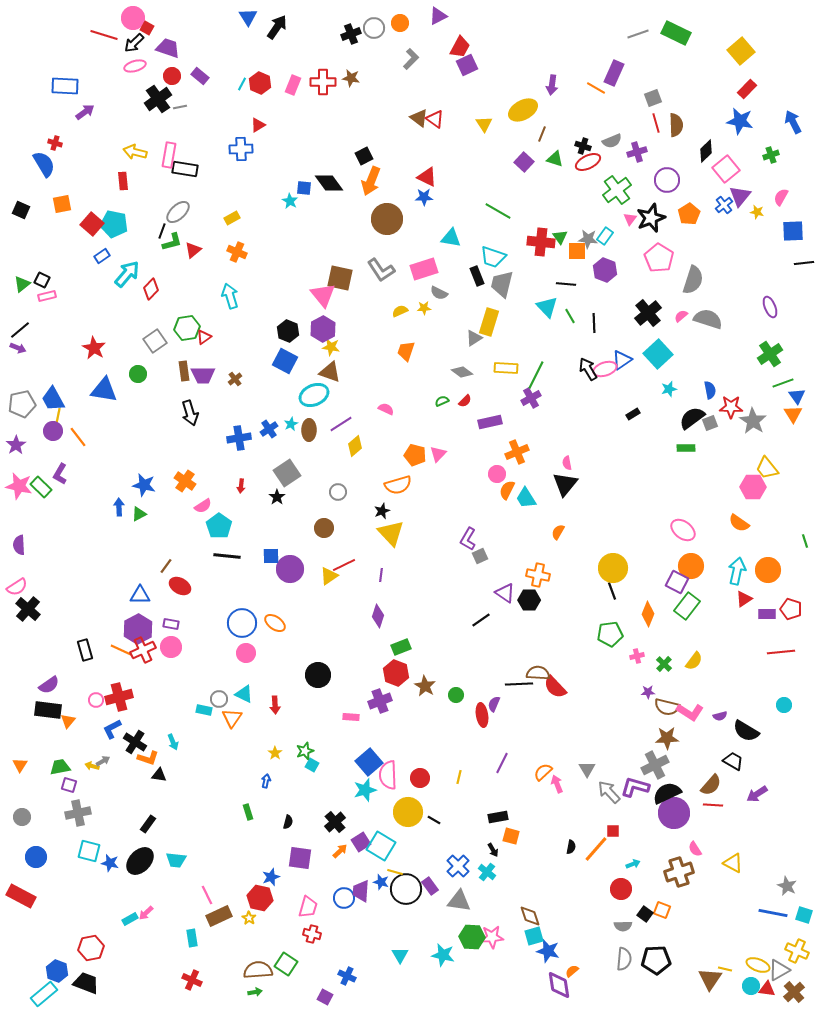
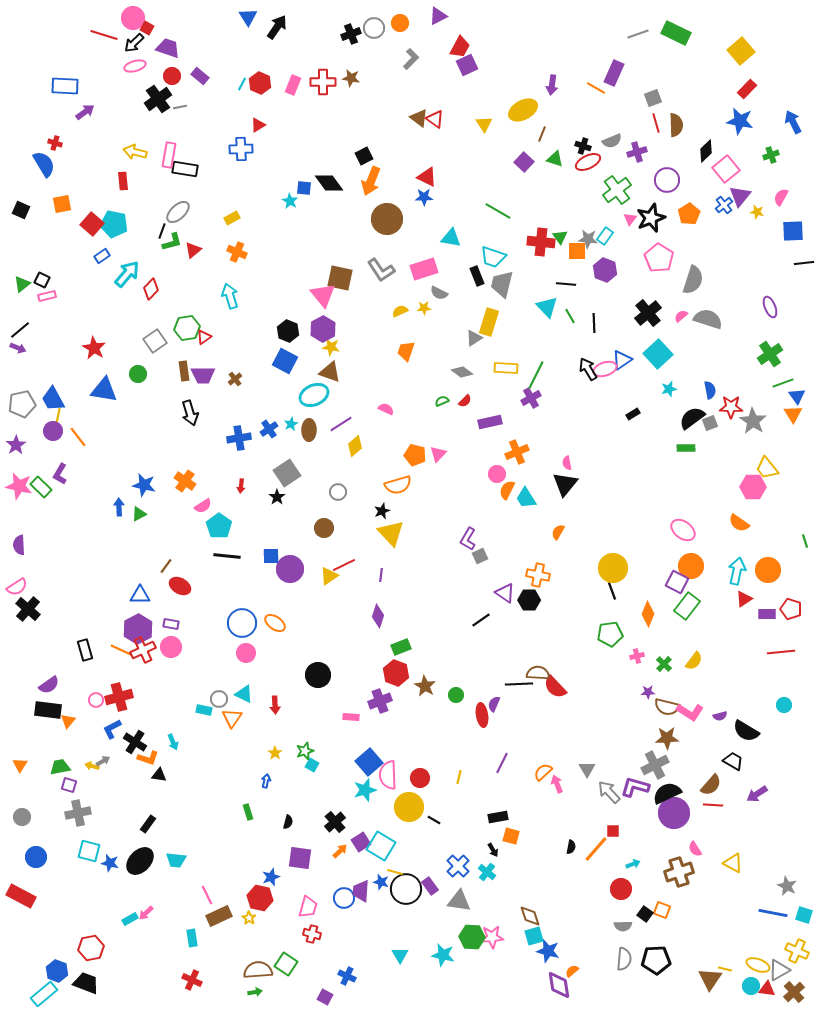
yellow circle at (408, 812): moved 1 px right, 5 px up
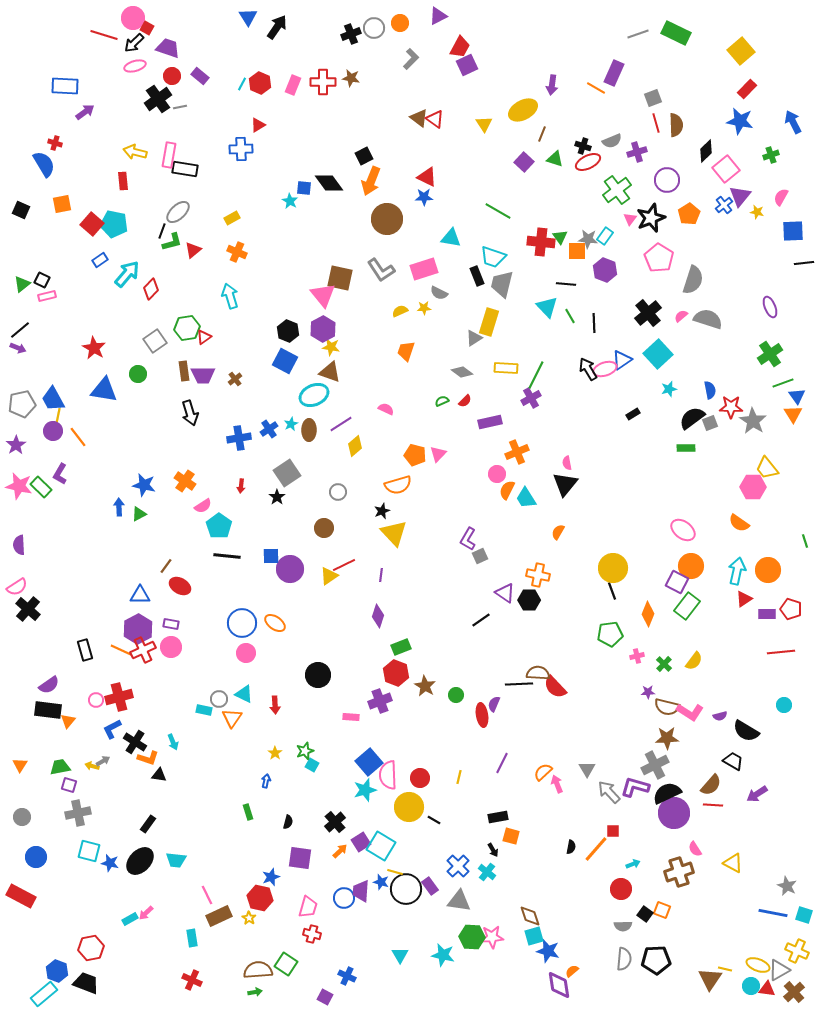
blue rectangle at (102, 256): moved 2 px left, 4 px down
yellow triangle at (391, 533): moved 3 px right
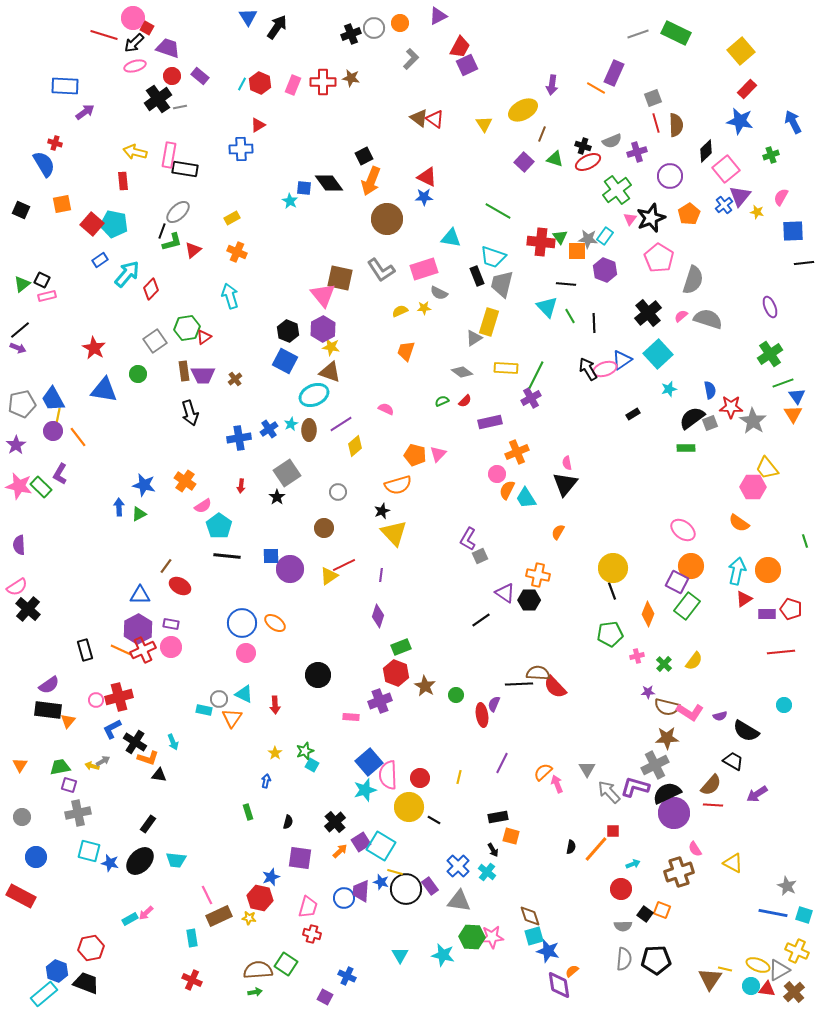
purple circle at (667, 180): moved 3 px right, 4 px up
yellow star at (249, 918): rotated 24 degrees counterclockwise
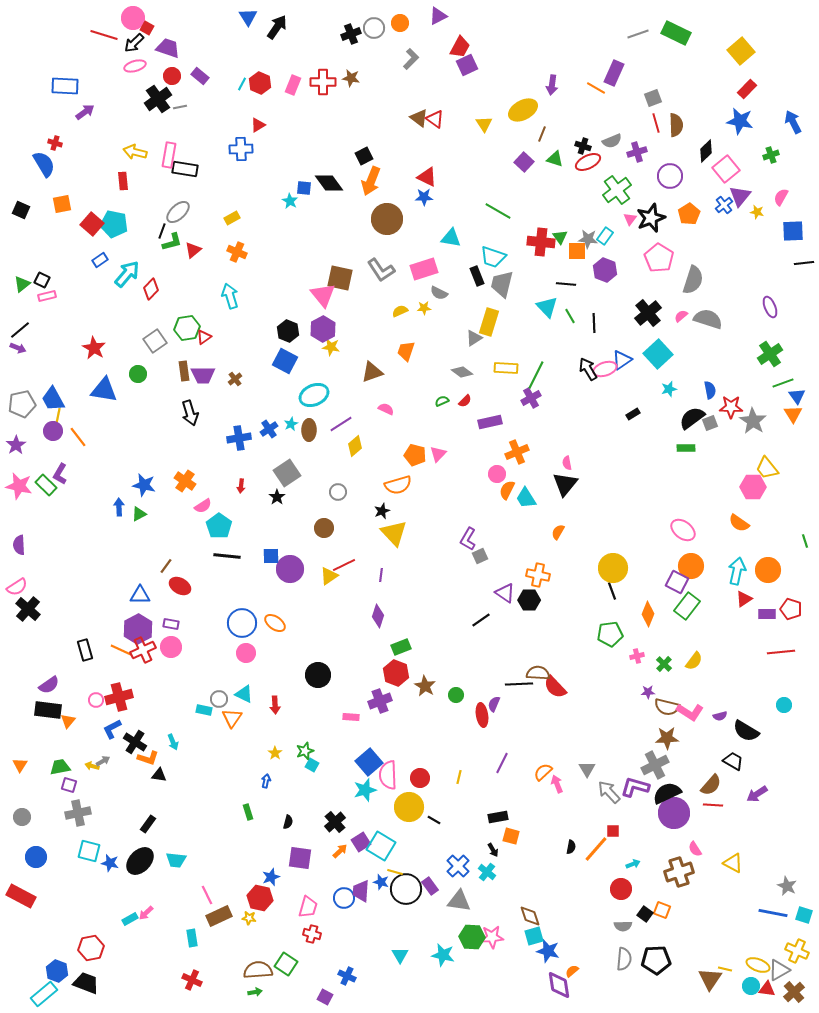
brown triangle at (330, 372): moved 42 px right; rotated 40 degrees counterclockwise
green rectangle at (41, 487): moved 5 px right, 2 px up
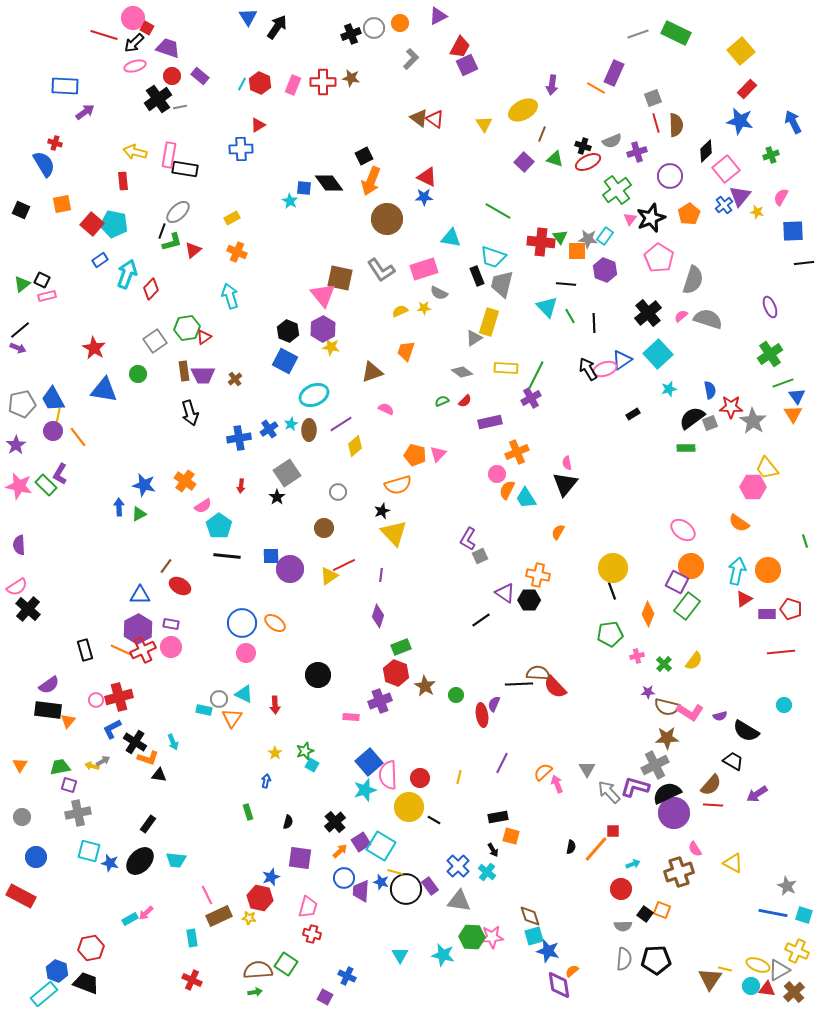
cyan arrow at (127, 274): rotated 20 degrees counterclockwise
blue circle at (344, 898): moved 20 px up
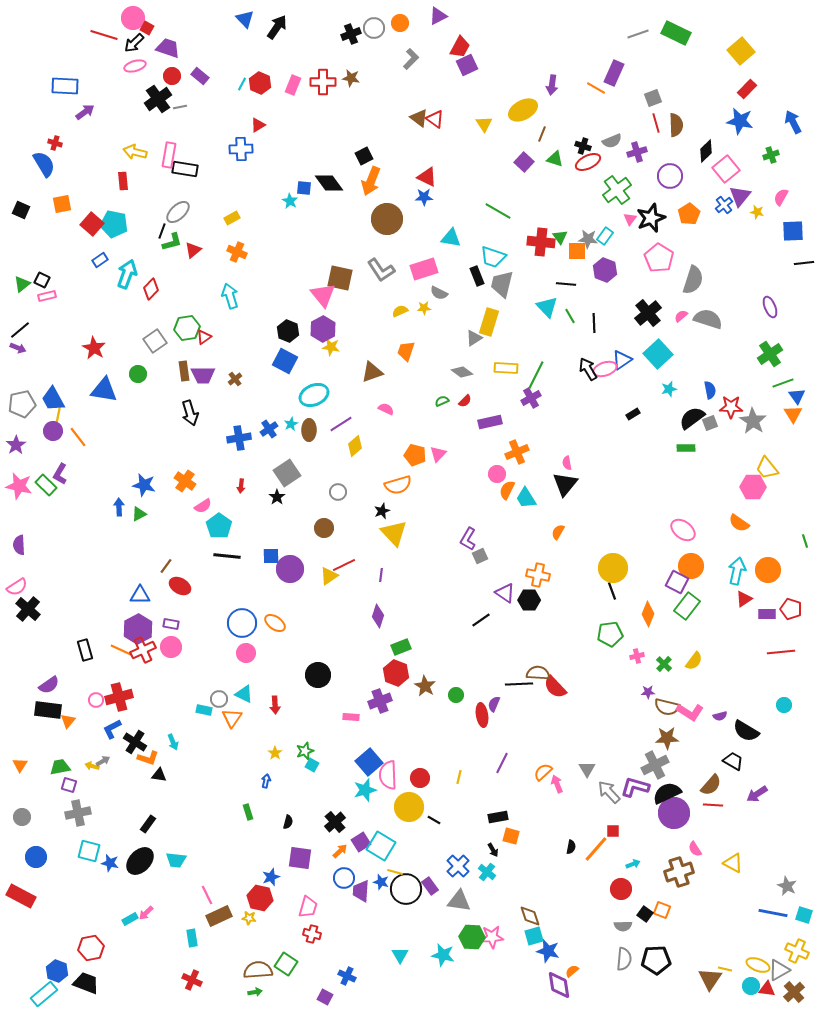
blue triangle at (248, 17): moved 3 px left, 2 px down; rotated 12 degrees counterclockwise
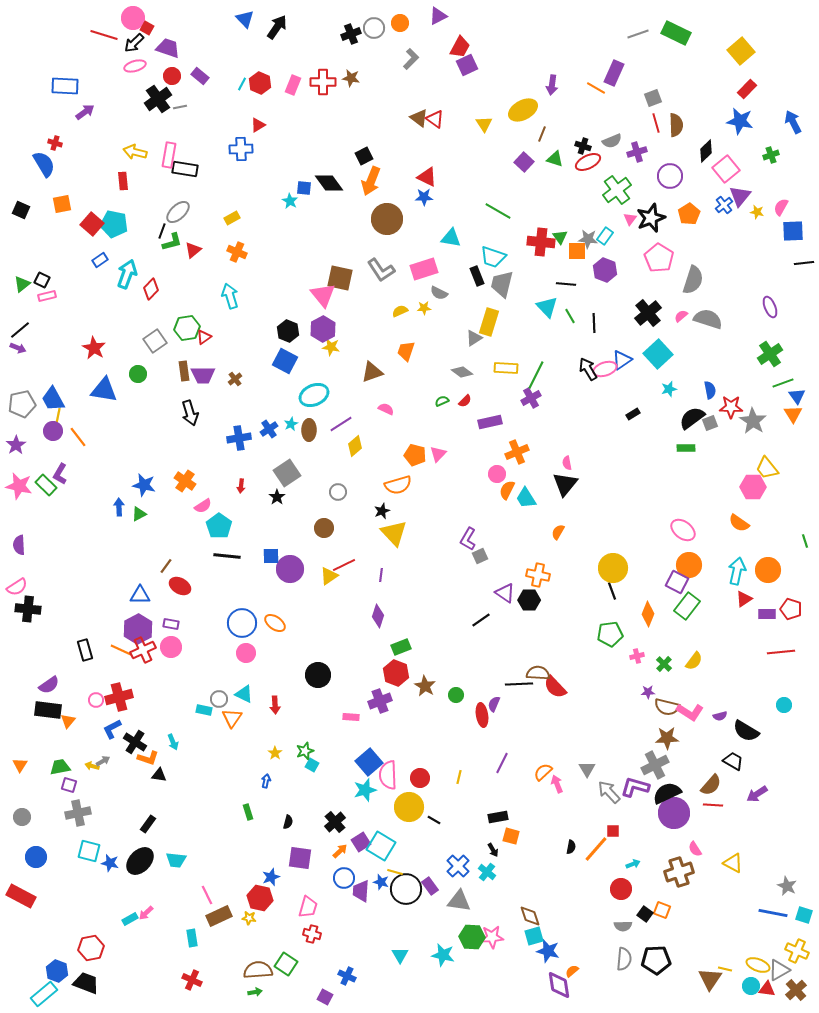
pink semicircle at (781, 197): moved 10 px down
orange circle at (691, 566): moved 2 px left, 1 px up
black cross at (28, 609): rotated 35 degrees counterclockwise
brown cross at (794, 992): moved 2 px right, 2 px up
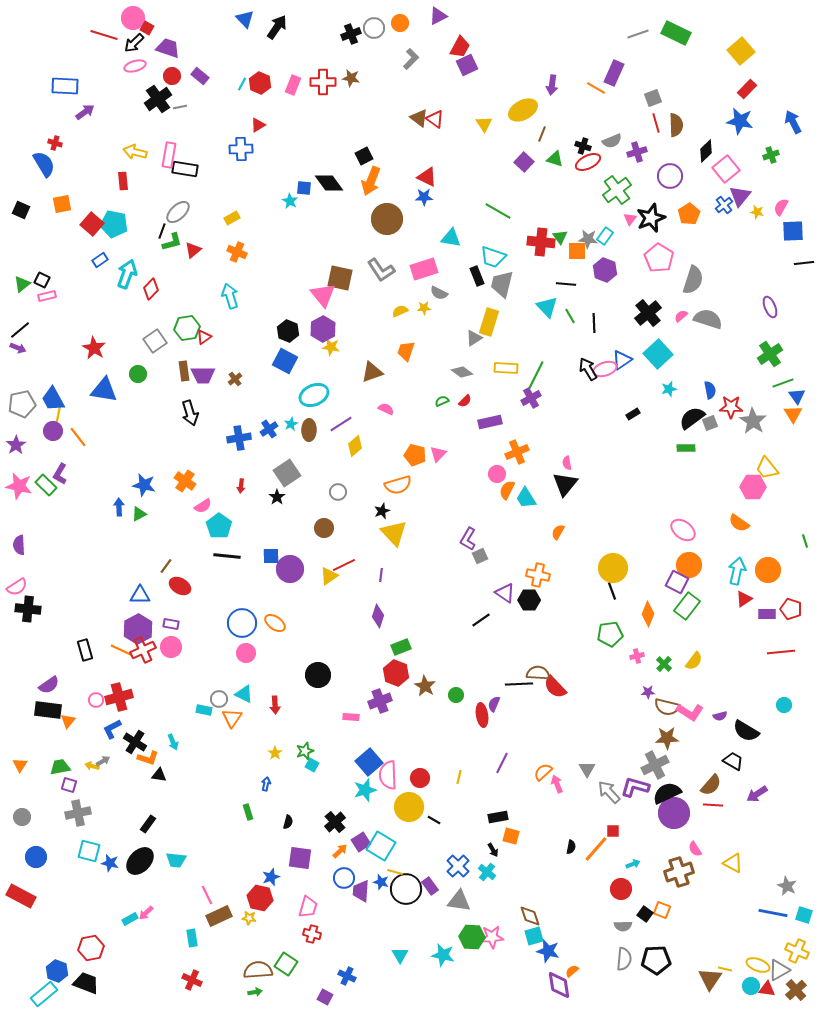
blue arrow at (266, 781): moved 3 px down
